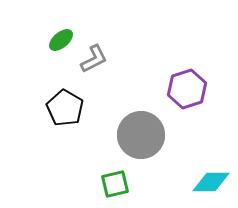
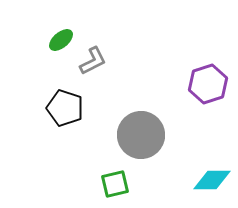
gray L-shape: moved 1 px left, 2 px down
purple hexagon: moved 21 px right, 5 px up
black pentagon: rotated 12 degrees counterclockwise
cyan diamond: moved 1 px right, 2 px up
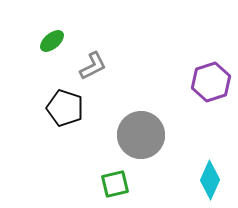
green ellipse: moved 9 px left, 1 px down
gray L-shape: moved 5 px down
purple hexagon: moved 3 px right, 2 px up
cyan diamond: moved 2 px left; rotated 66 degrees counterclockwise
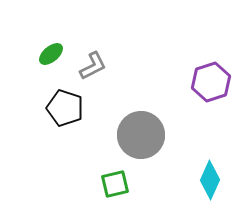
green ellipse: moved 1 px left, 13 px down
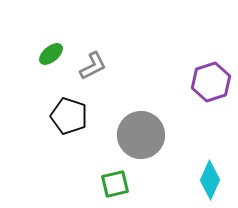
black pentagon: moved 4 px right, 8 px down
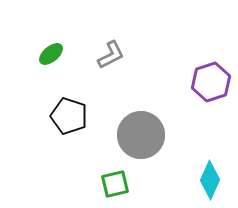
gray L-shape: moved 18 px right, 11 px up
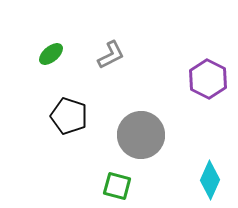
purple hexagon: moved 3 px left, 3 px up; rotated 15 degrees counterclockwise
green square: moved 2 px right, 2 px down; rotated 28 degrees clockwise
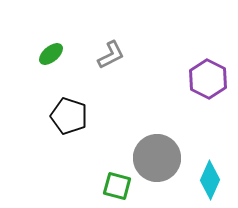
gray circle: moved 16 px right, 23 px down
